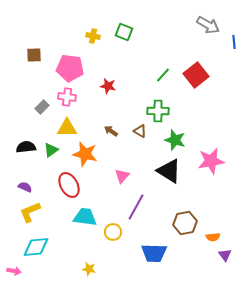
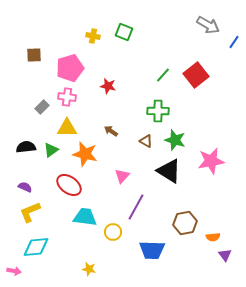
blue line: rotated 40 degrees clockwise
pink pentagon: rotated 24 degrees counterclockwise
brown triangle: moved 6 px right, 10 px down
red ellipse: rotated 25 degrees counterclockwise
blue trapezoid: moved 2 px left, 3 px up
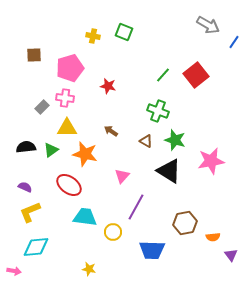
pink cross: moved 2 px left, 1 px down
green cross: rotated 20 degrees clockwise
purple triangle: moved 6 px right
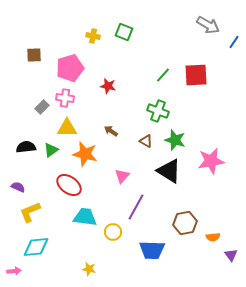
red square: rotated 35 degrees clockwise
purple semicircle: moved 7 px left
pink arrow: rotated 16 degrees counterclockwise
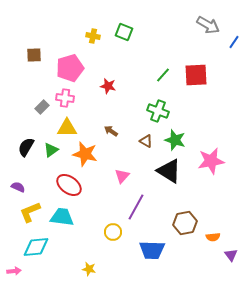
black semicircle: rotated 54 degrees counterclockwise
cyan trapezoid: moved 23 px left
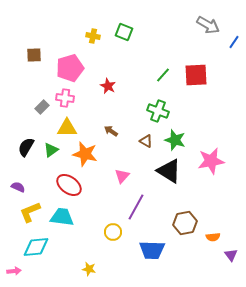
red star: rotated 14 degrees clockwise
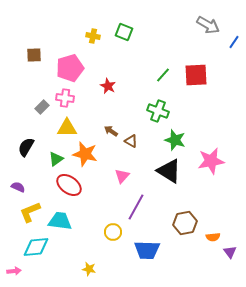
brown triangle: moved 15 px left
green triangle: moved 5 px right, 9 px down
cyan trapezoid: moved 2 px left, 4 px down
blue trapezoid: moved 5 px left
purple triangle: moved 1 px left, 3 px up
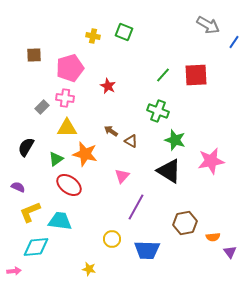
yellow circle: moved 1 px left, 7 px down
